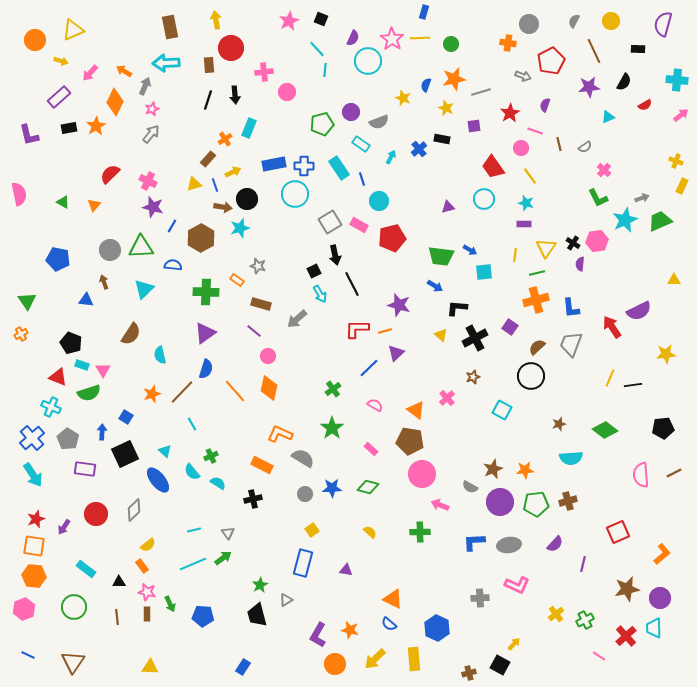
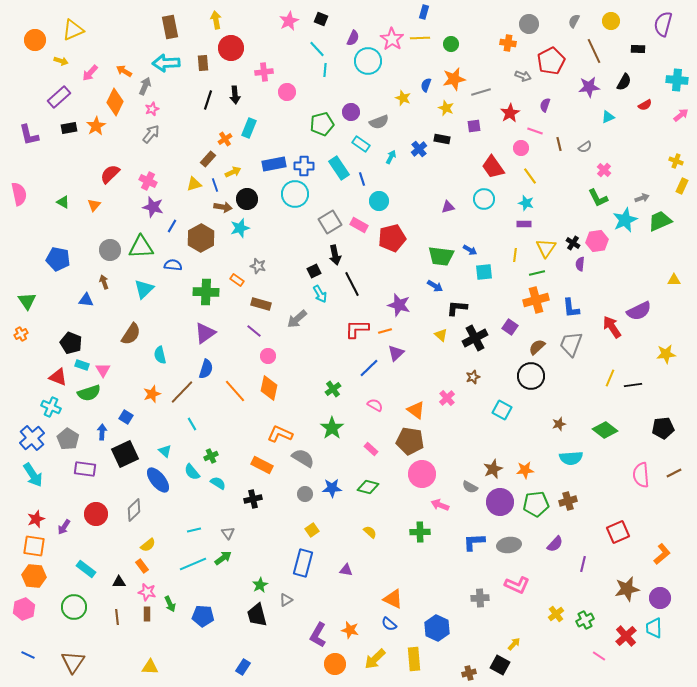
brown rectangle at (209, 65): moved 6 px left, 2 px up
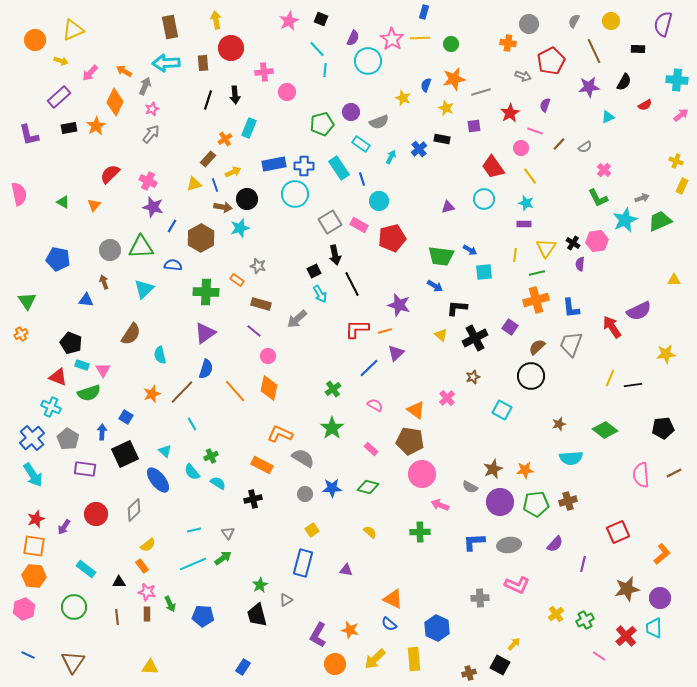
brown line at (559, 144): rotated 56 degrees clockwise
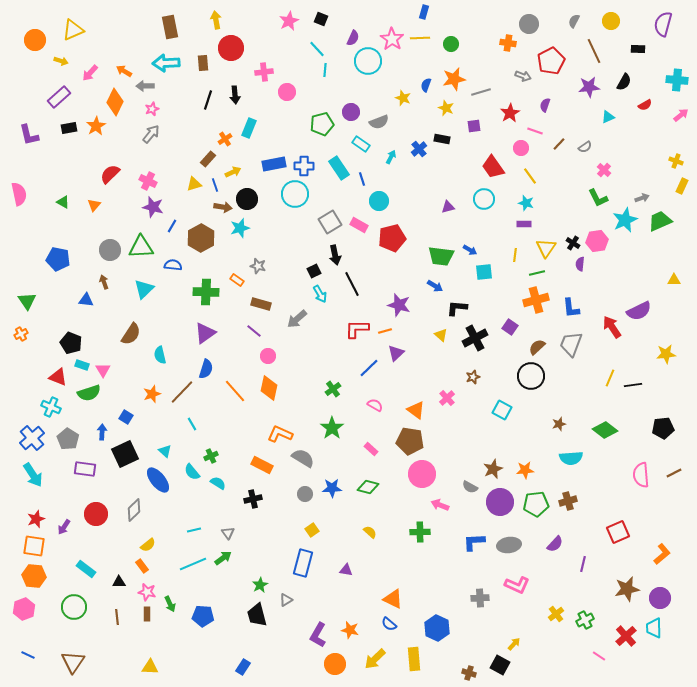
gray arrow at (145, 86): rotated 114 degrees counterclockwise
brown cross at (469, 673): rotated 32 degrees clockwise
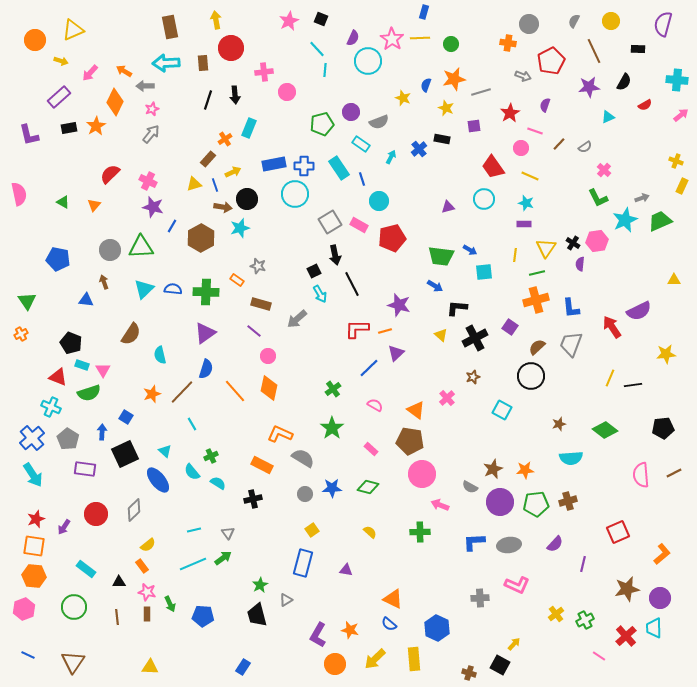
yellow line at (530, 176): rotated 30 degrees counterclockwise
blue semicircle at (173, 265): moved 24 px down
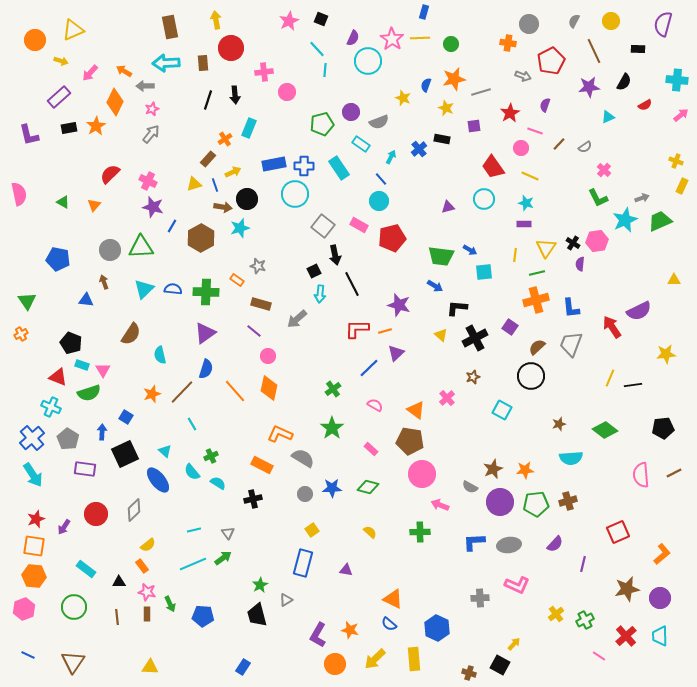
blue line at (362, 179): moved 19 px right; rotated 24 degrees counterclockwise
gray square at (330, 222): moved 7 px left, 4 px down; rotated 20 degrees counterclockwise
cyan arrow at (320, 294): rotated 36 degrees clockwise
cyan trapezoid at (654, 628): moved 6 px right, 8 px down
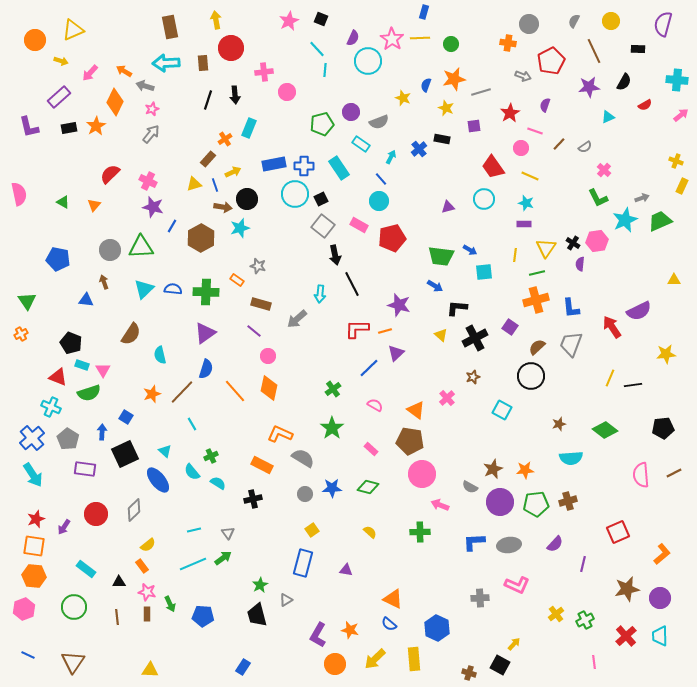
gray arrow at (145, 86): rotated 18 degrees clockwise
purple L-shape at (29, 135): moved 8 px up
black square at (314, 271): moved 7 px right, 72 px up
pink line at (599, 656): moved 5 px left, 6 px down; rotated 48 degrees clockwise
yellow triangle at (150, 667): moved 3 px down
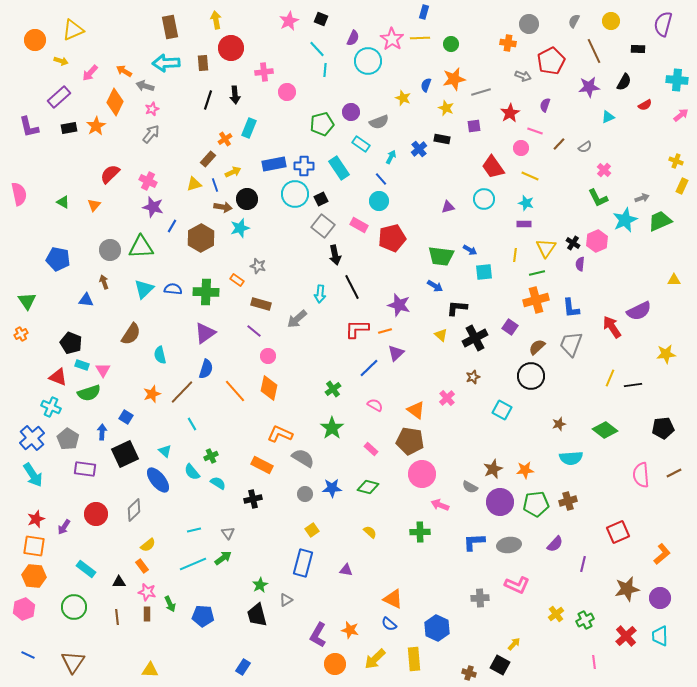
pink hexagon at (597, 241): rotated 15 degrees counterclockwise
black line at (352, 284): moved 3 px down
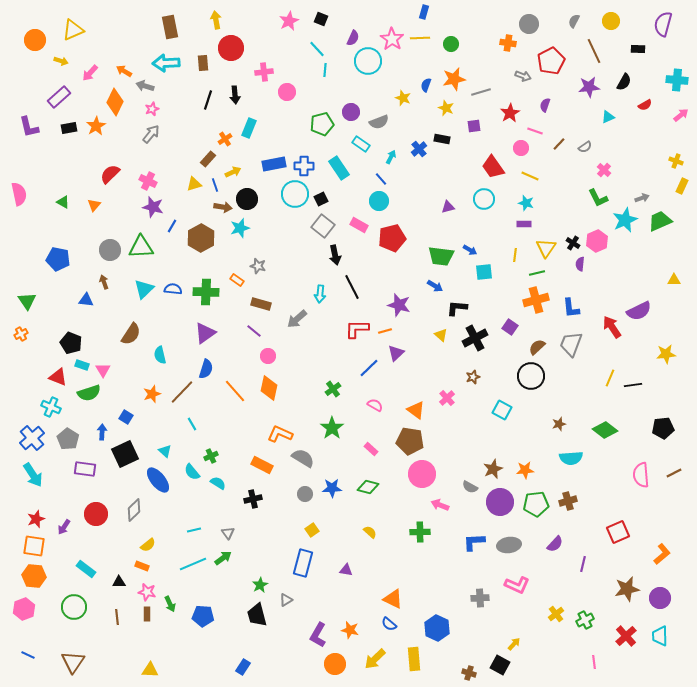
orange rectangle at (142, 566): rotated 32 degrees counterclockwise
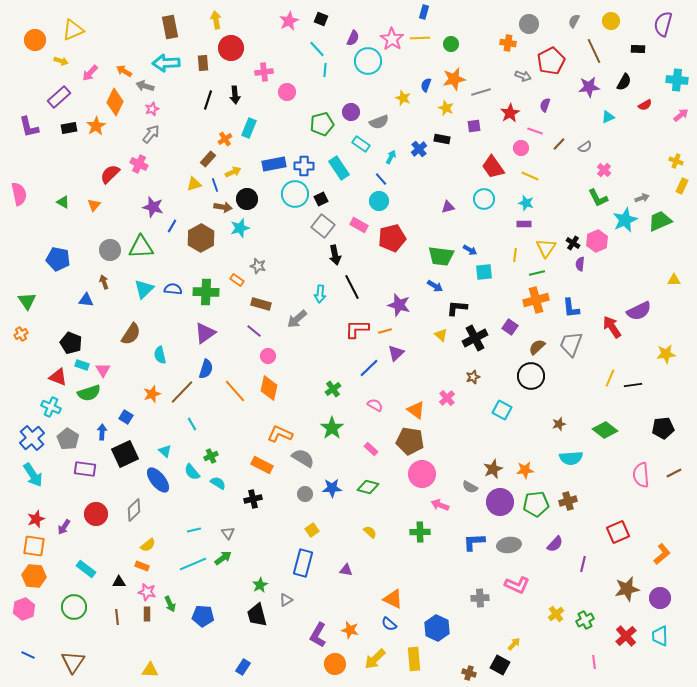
pink cross at (148, 181): moved 9 px left, 17 px up
